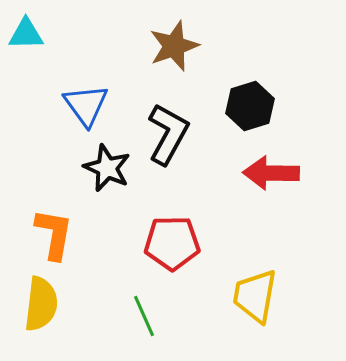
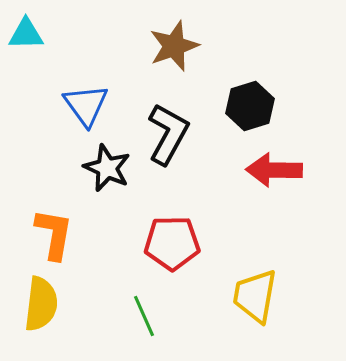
red arrow: moved 3 px right, 3 px up
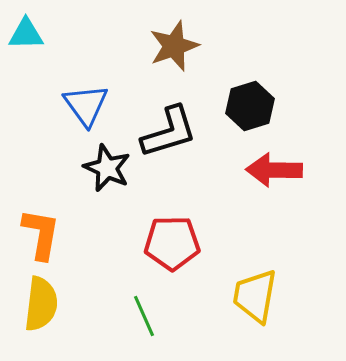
black L-shape: moved 1 px right, 2 px up; rotated 44 degrees clockwise
orange L-shape: moved 13 px left
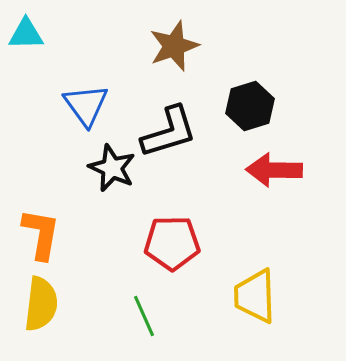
black star: moved 5 px right
yellow trapezoid: rotated 12 degrees counterclockwise
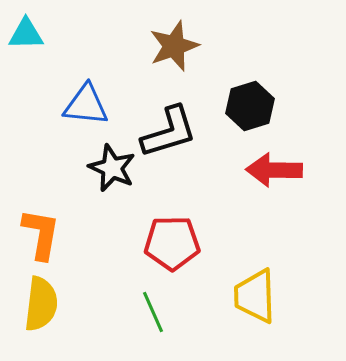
blue triangle: rotated 48 degrees counterclockwise
green line: moved 9 px right, 4 px up
